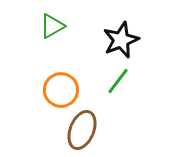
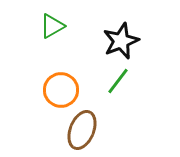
black star: moved 1 px down
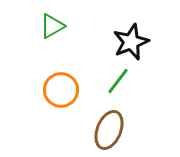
black star: moved 10 px right, 1 px down
brown ellipse: moved 27 px right
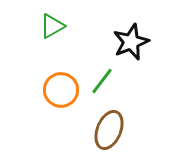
green line: moved 16 px left
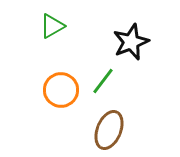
green line: moved 1 px right
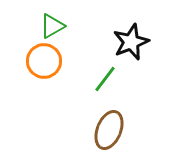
green line: moved 2 px right, 2 px up
orange circle: moved 17 px left, 29 px up
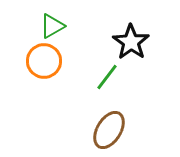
black star: rotated 15 degrees counterclockwise
green line: moved 2 px right, 2 px up
brown ellipse: rotated 9 degrees clockwise
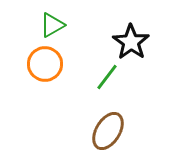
green triangle: moved 1 px up
orange circle: moved 1 px right, 3 px down
brown ellipse: moved 1 px left, 1 px down
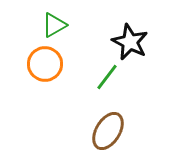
green triangle: moved 2 px right
black star: moved 1 px left; rotated 9 degrees counterclockwise
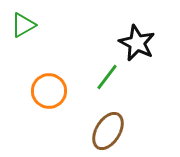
green triangle: moved 31 px left
black star: moved 7 px right, 1 px down
orange circle: moved 4 px right, 27 px down
